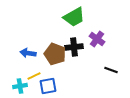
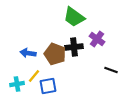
green trapezoid: rotated 65 degrees clockwise
yellow line: rotated 24 degrees counterclockwise
cyan cross: moved 3 px left, 2 px up
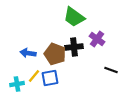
blue square: moved 2 px right, 8 px up
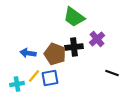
purple cross: rotated 14 degrees clockwise
black line: moved 1 px right, 3 px down
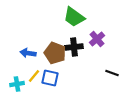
brown pentagon: moved 1 px up
blue square: rotated 24 degrees clockwise
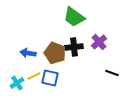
purple cross: moved 2 px right, 3 px down
yellow line: rotated 24 degrees clockwise
cyan cross: moved 1 px up; rotated 24 degrees counterclockwise
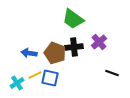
green trapezoid: moved 1 px left, 2 px down
blue arrow: moved 1 px right
yellow line: moved 1 px right, 1 px up
